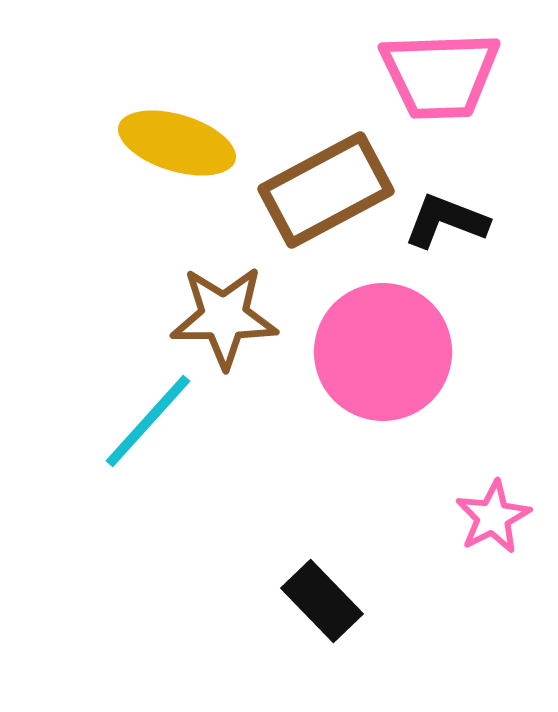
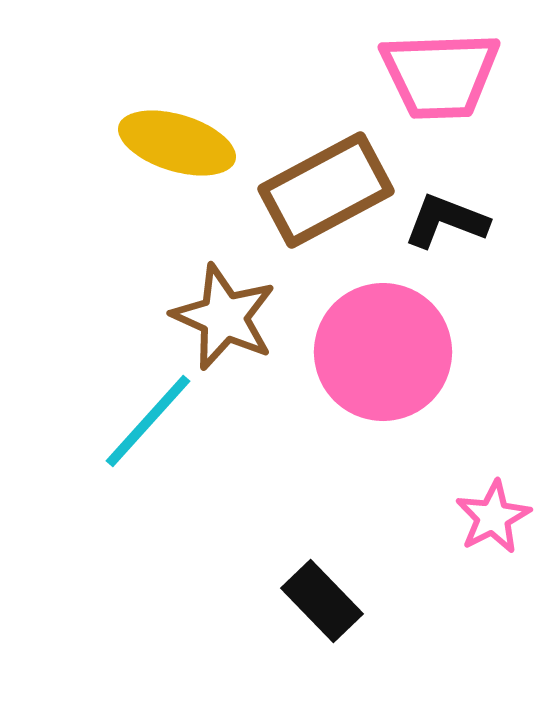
brown star: rotated 24 degrees clockwise
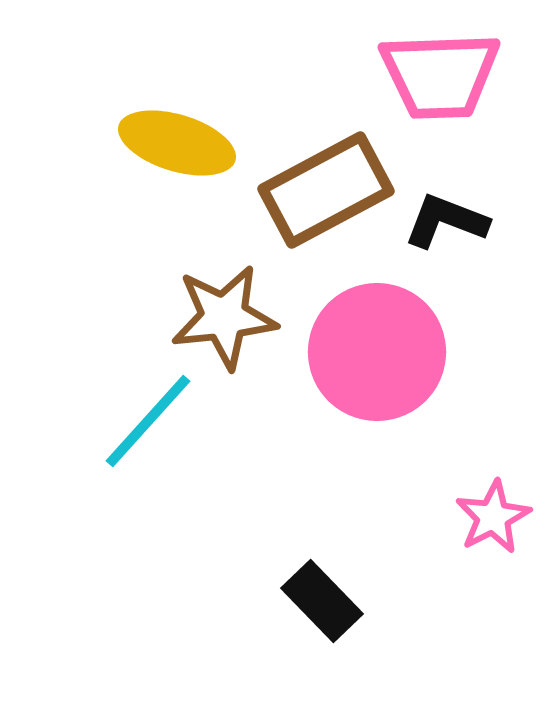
brown star: rotated 30 degrees counterclockwise
pink circle: moved 6 px left
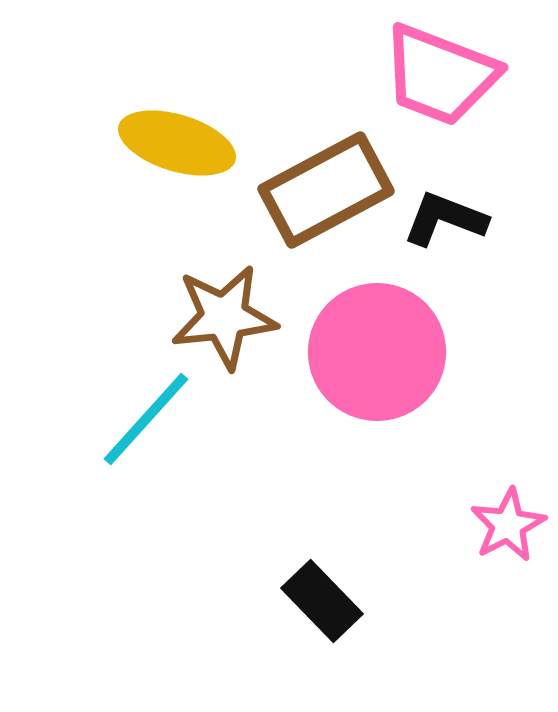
pink trapezoid: rotated 23 degrees clockwise
black L-shape: moved 1 px left, 2 px up
cyan line: moved 2 px left, 2 px up
pink star: moved 15 px right, 8 px down
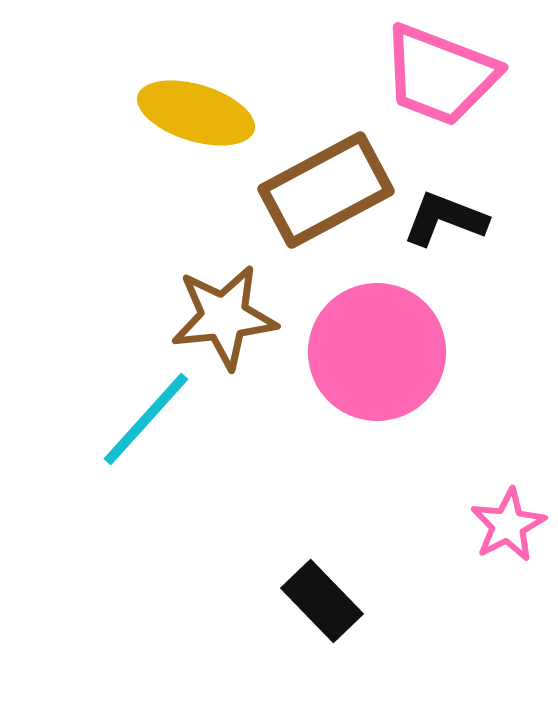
yellow ellipse: moved 19 px right, 30 px up
